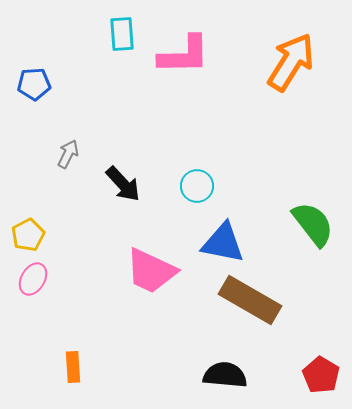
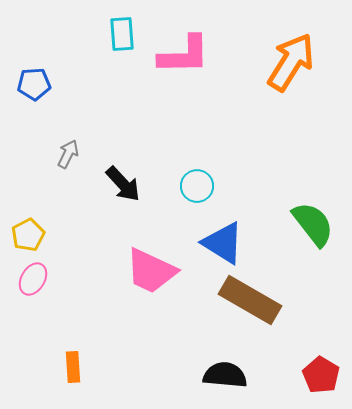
blue triangle: rotated 21 degrees clockwise
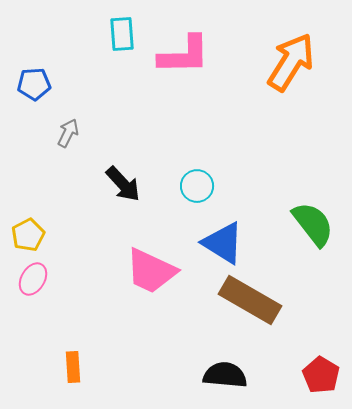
gray arrow: moved 21 px up
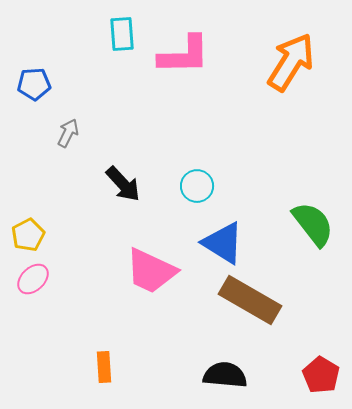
pink ellipse: rotated 16 degrees clockwise
orange rectangle: moved 31 px right
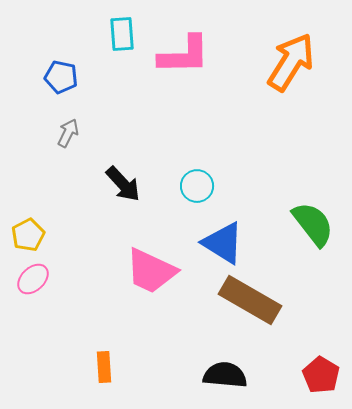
blue pentagon: moved 27 px right, 7 px up; rotated 16 degrees clockwise
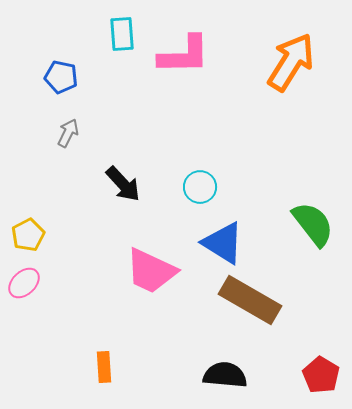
cyan circle: moved 3 px right, 1 px down
pink ellipse: moved 9 px left, 4 px down
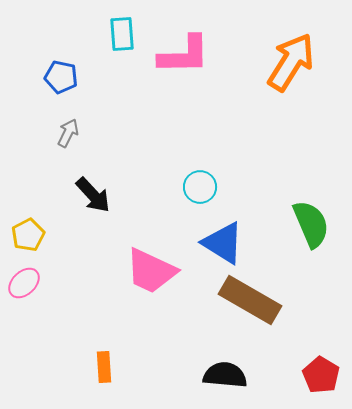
black arrow: moved 30 px left, 11 px down
green semicircle: moved 2 px left; rotated 15 degrees clockwise
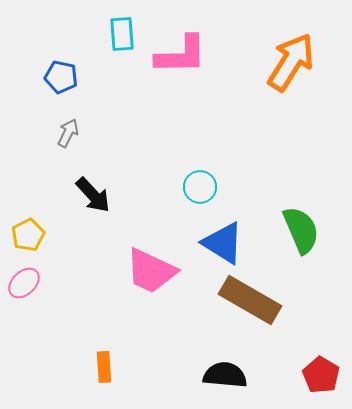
pink L-shape: moved 3 px left
green semicircle: moved 10 px left, 6 px down
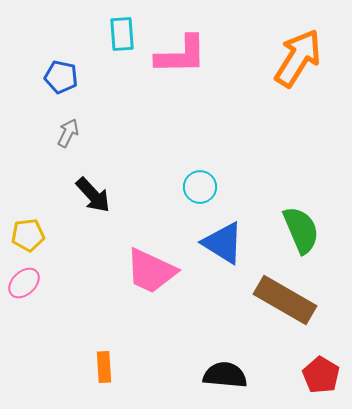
orange arrow: moved 7 px right, 4 px up
yellow pentagon: rotated 20 degrees clockwise
brown rectangle: moved 35 px right
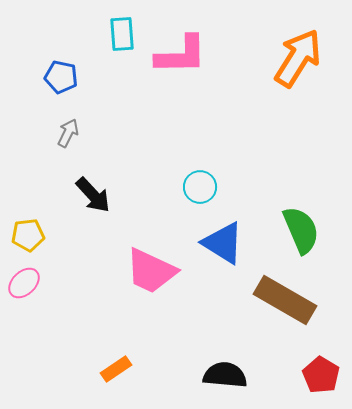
orange rectangle: moved 12 px right, 2 px down; rotated 60 degrees clockwise
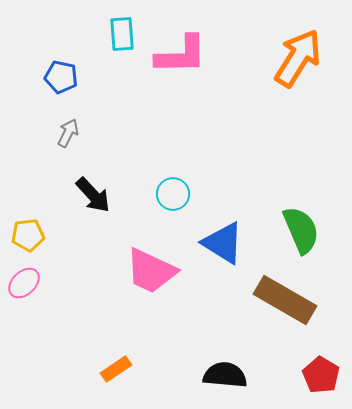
cyan circle: moved 27 px left, 7 px down
